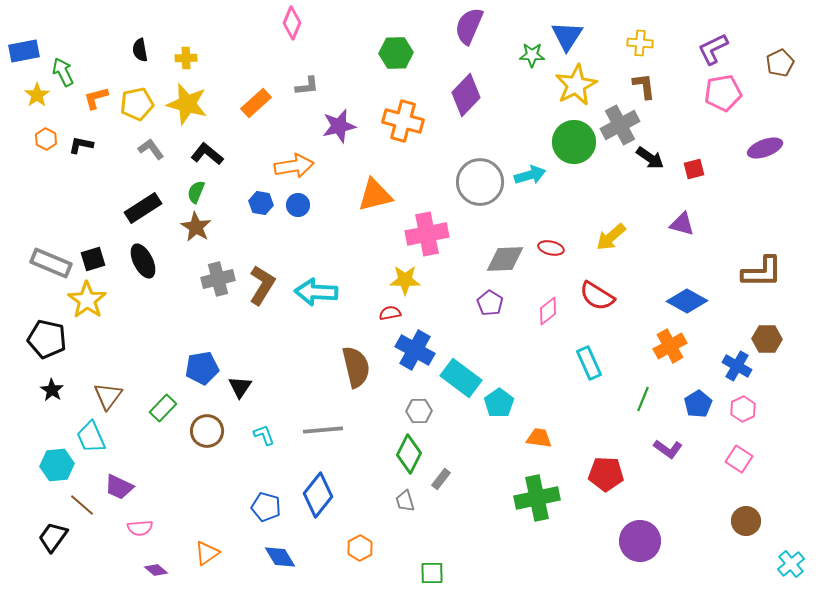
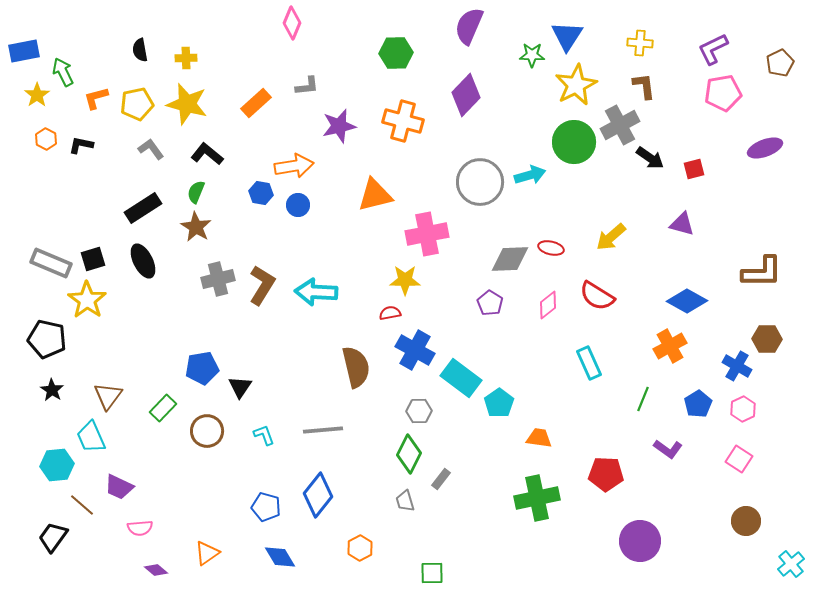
blue hexagon at (261, 203): moved 10 px up
gray diamond at (505, 259): moved 5 px right
pink diamond at (548, 311): moved 6 px up
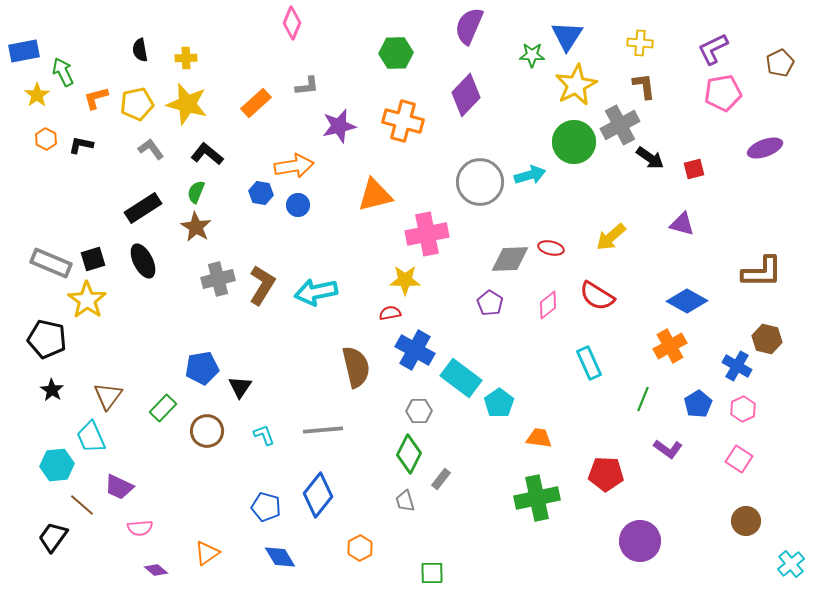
cyan arrow at (316, 292): rotated 15 degrees counterclockwise
brown hexagon at (767, 339): rotated 12 degrees clockwise
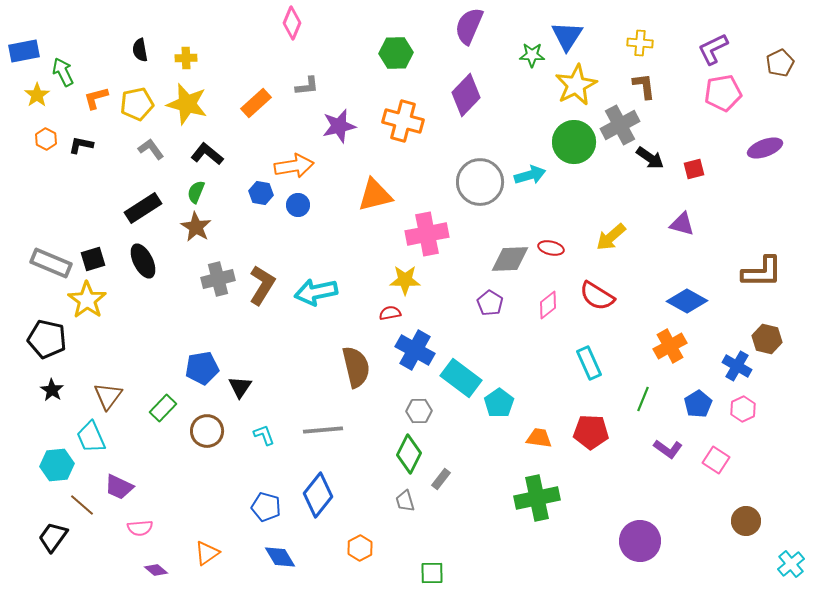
pink square at (739, 459): moved 23 px left, 1 px down
red pentagon at (606, 474): moved 15 px left, 42 px up
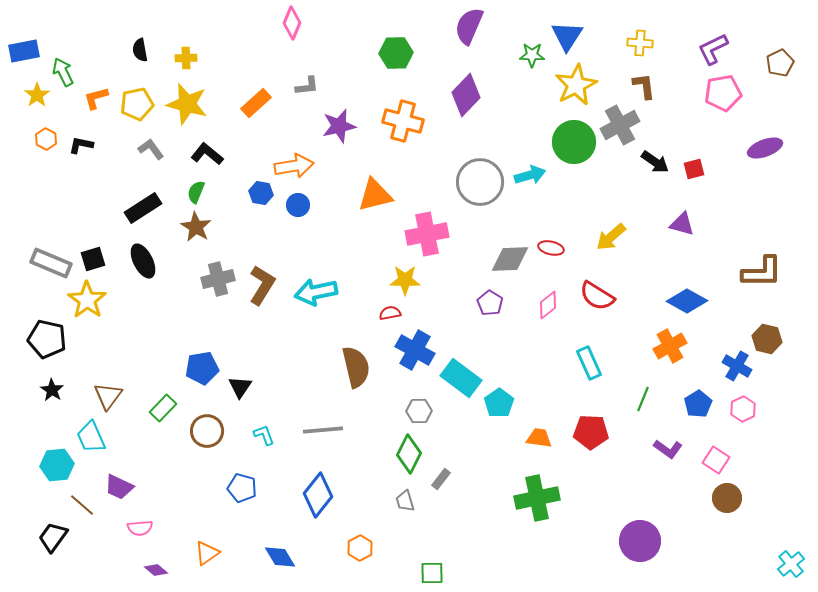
black arrow at (650, 158): moved 5 px right, 4 px down
blue pentagon at (266, 507): moved 24 px left, 19 px up
brown circle at (746, 521): moved 19 px left, 23 px up
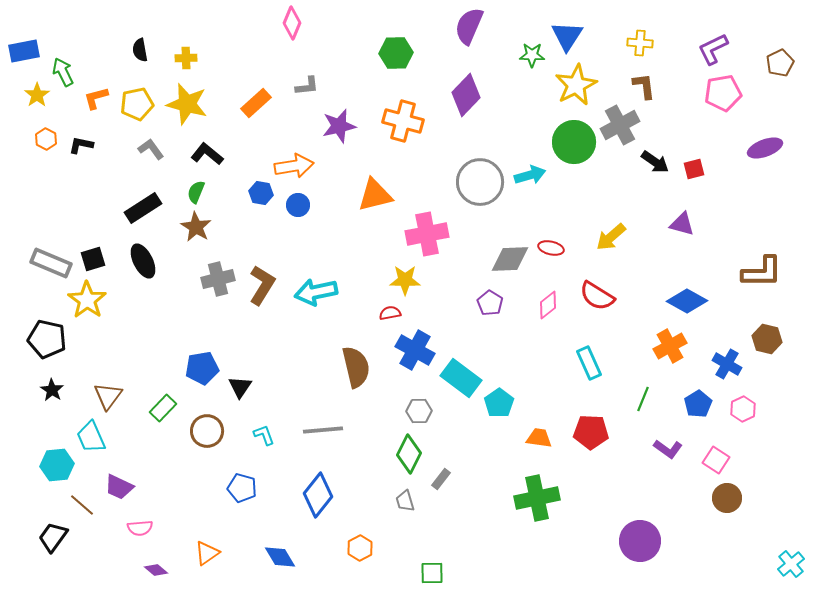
blue cross at (737, 366): moved 10 px left, 2 px up
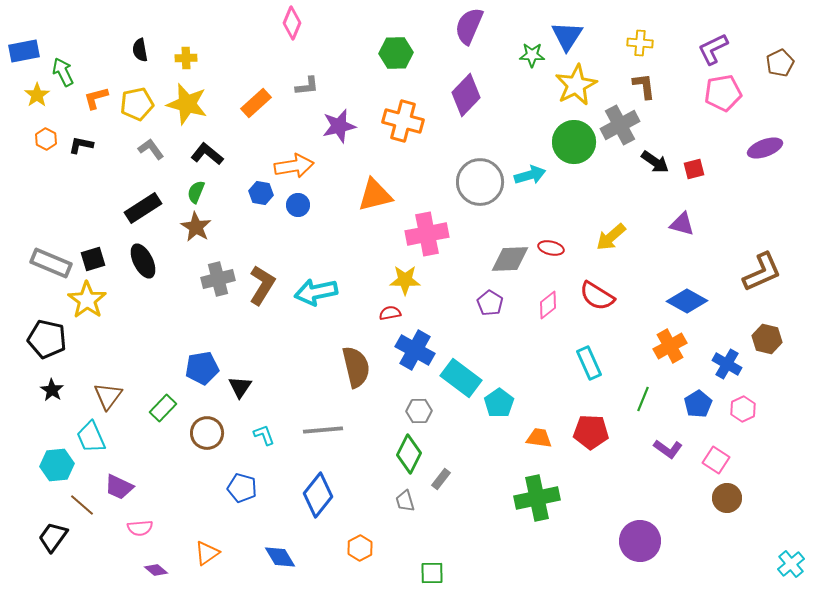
brown L-shape at (762, 272): rotated 24 degrees counterclockwise
brown circle at (207, 431): moved 2 px down
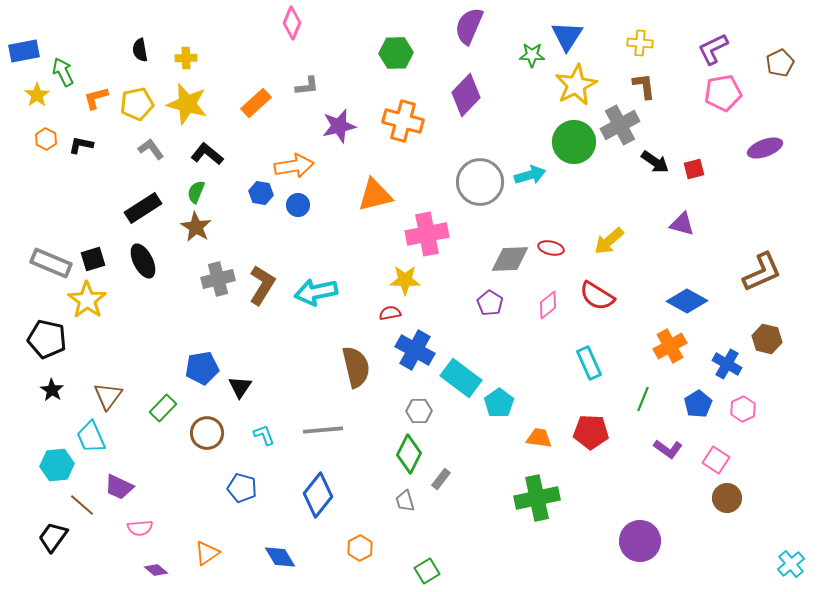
yellow arrow at (611, 237): moved 2 px left, 4 px down
green square at (432, 573): moved 5 px left, 2 px up; rotated 30 degrees counterclockwise
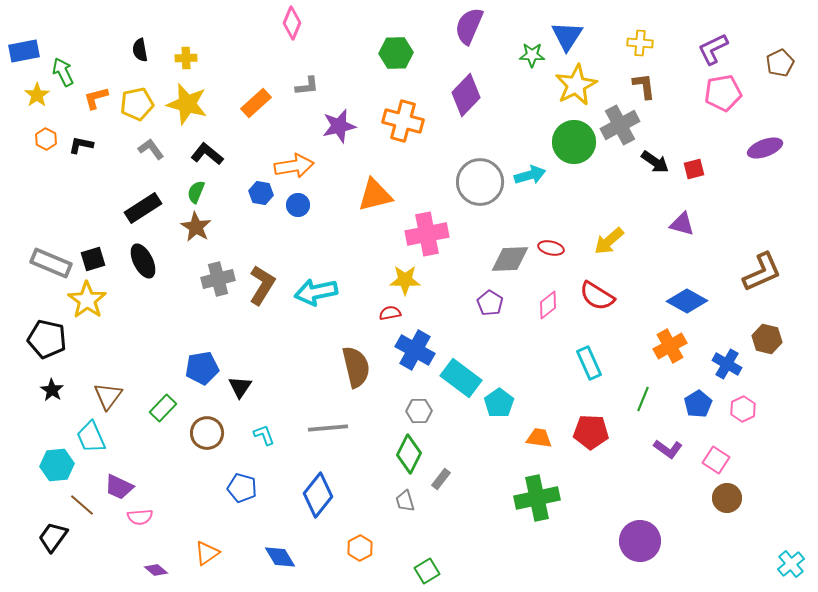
gray line at (323, 430): moved 5 px right, 2 px up
pink semicircle at (140, 528): moved 11 px up
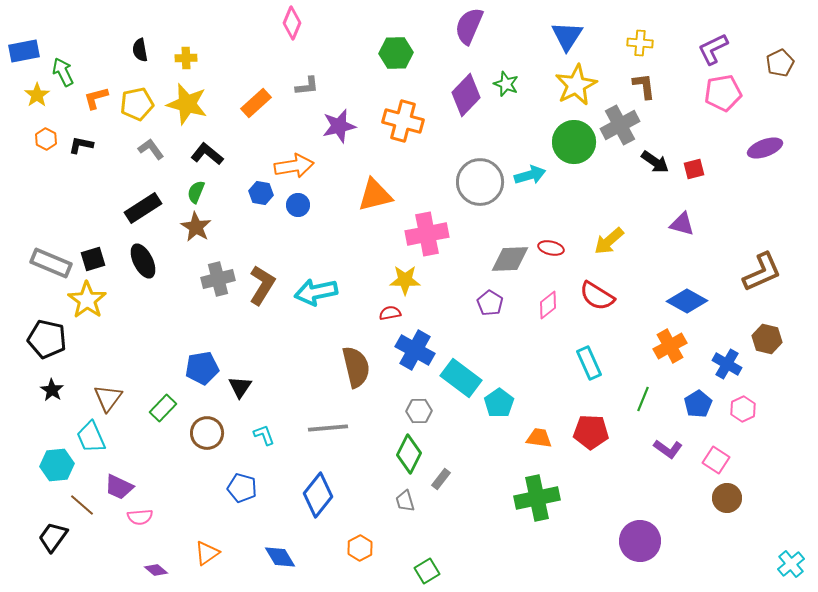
green star at (532, 55): moved 26 px left, 29 px down; rotated 20 degrees clockwise
brown triangle at (108, 396): moved 2 px down
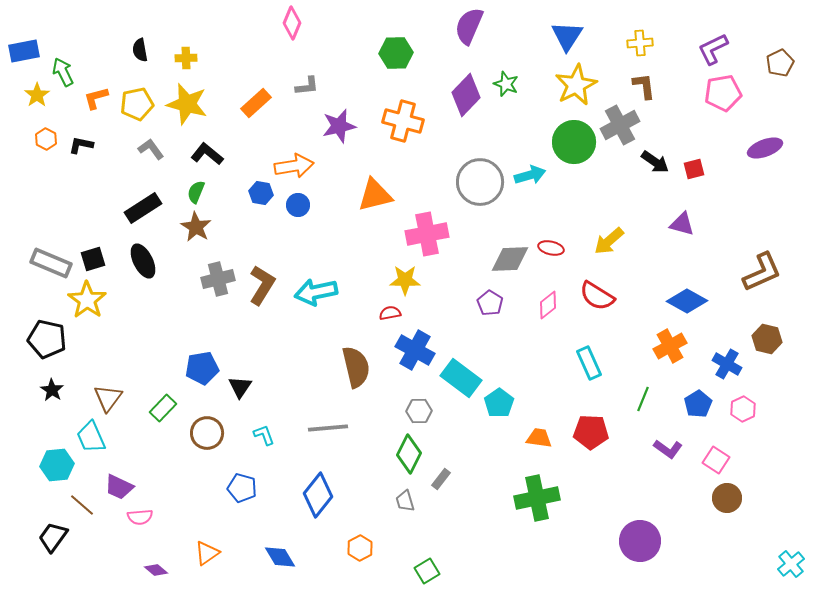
yellow cross at (640, 43): rotated 10 degrees counterclockwise
